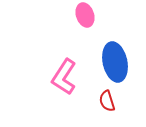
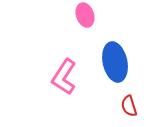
red semicircle: moved 22 px right, 5 px down
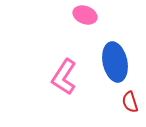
pink ellipse: rotated 50 degrees counterclockwise
red semicircle: moved 1 px right, 4 px up
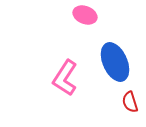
blue ellipse: rotated 12 degrees counterclockwise
pink L-shape: moved 1 px right, 1 px down
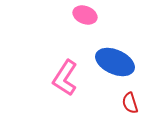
blue ellipse: rotated 42 degrees counterclockwise
red semicircle: moved 1 px down
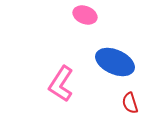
pink L-shape: moved 4 px left, 6 px down
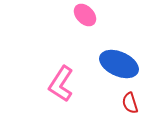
pink ellipse: rotated 25 degrees clockwise
blue ellipse: moved 4 px right, 2 px down
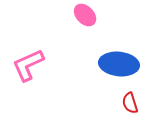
blue ellipse: rotated 18 degrees counterclockwise
pink L-shape: moved 33 px left, 19 px up; rotated 33 degrees clockwise
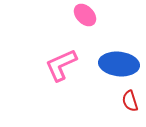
pink L-shape: moved 33 px right
red semicircle: moved 2 px up
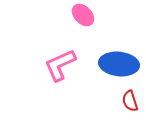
pink ellipse: moved 2 px left
pink L-shape: moved 1 px left
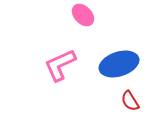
blue ellipse: rotated 24 degrees counterclockwise
red semicircle: rotated 15 degrees counterclockwise
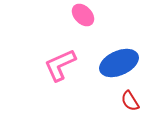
blue ellipse: moved 1 px up; rotated 6 degrees counterclockwise
